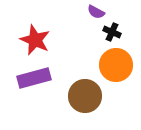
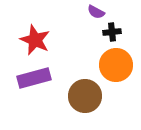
black cross: rotated 30 degrees counterclockwise
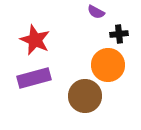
black cross: moved 7 px right, 2 px down
orange circle: moved 8 px left
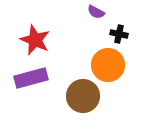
black cross: rotated 18 degrees clockwise
purple rectangle: moved 3 px left
brown circle: moved 2 px left
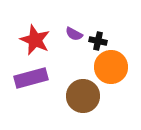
purple semicircle: moved 22 px left, 22 px down
black cross: moved 21 px left, 7 px down
orange circle: moved 3 px right, 2 px down
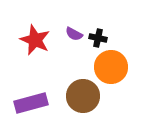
black cross: moved 3 px up
purple rectangle: moved 25 px down
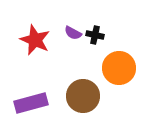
purple semicircle: moved 1 px left, 1 px up
black cross: moved 3 px left, 3 px up
orange circle: moved 8 px right, 1 px down
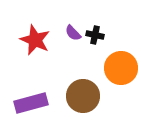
purple semicircle: rotated 18 degrees clockwise
orange circle: moved 2 px right
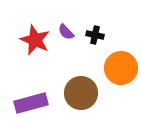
purple semicircle: moved 7 px left, 1 px up
brown circle: moved 2 px left, 3 px up
